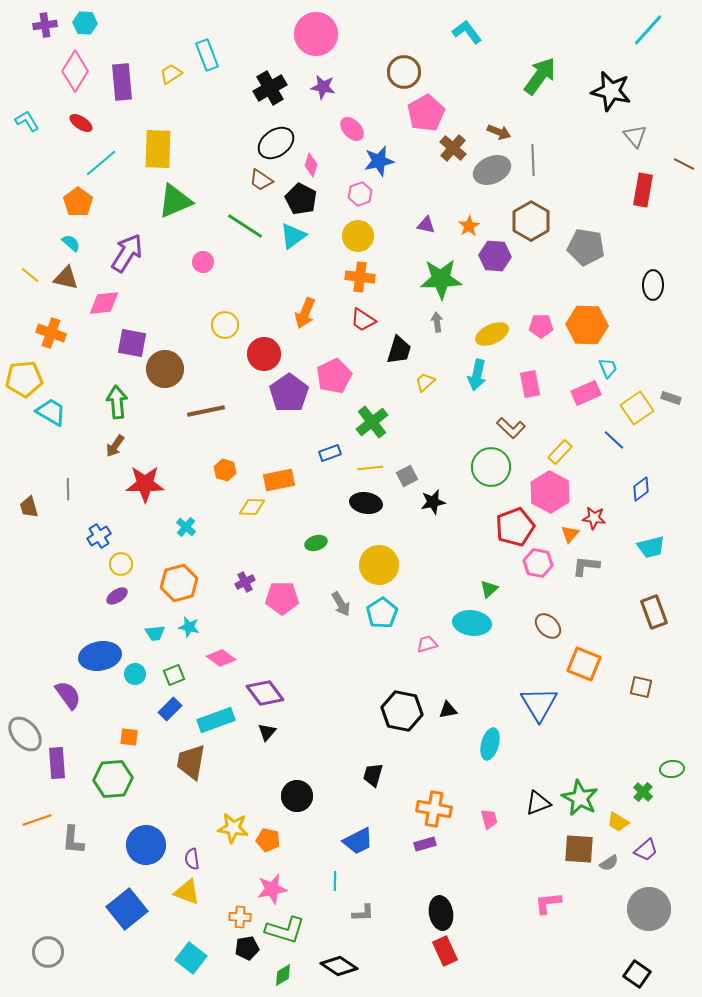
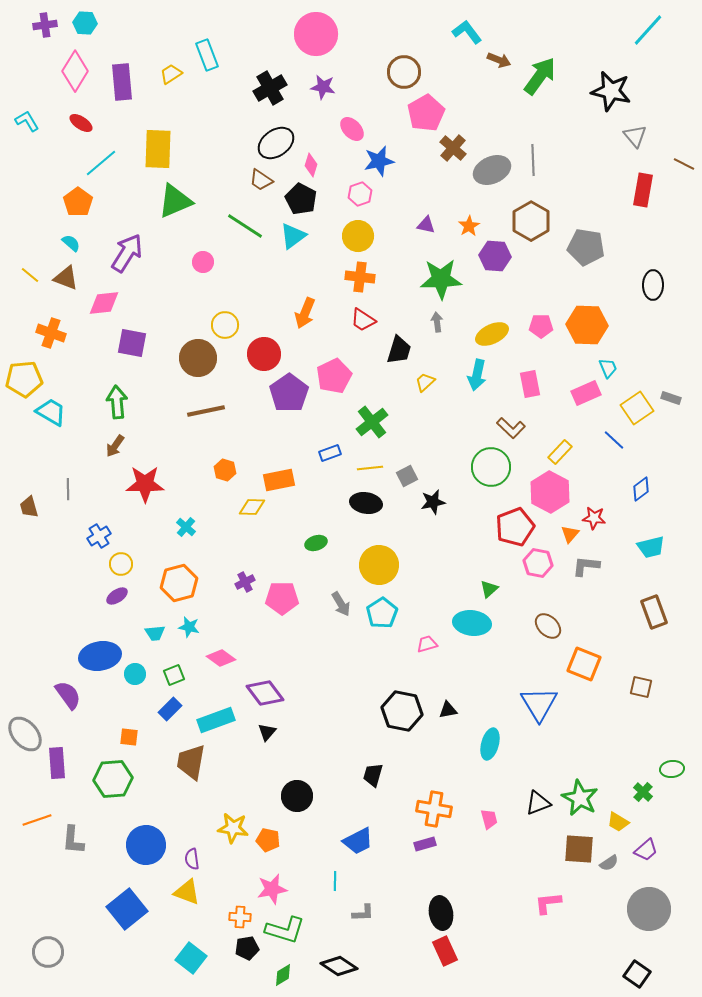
brown arrow at (499, 132): moved 72 px up
brown triangle at (66, 278): rotated 8 degrees clockwise
brown circle at (165, 369): moved 33 px right, 11 px up
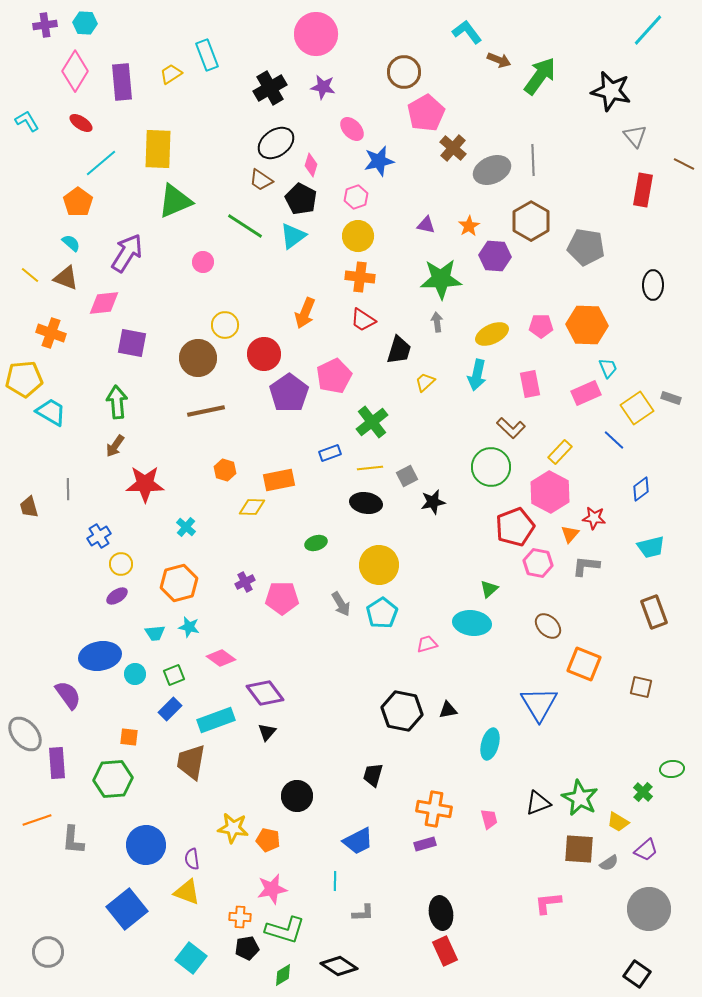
pink hexagon at (360, 194): moved 4 px left, 3 px down
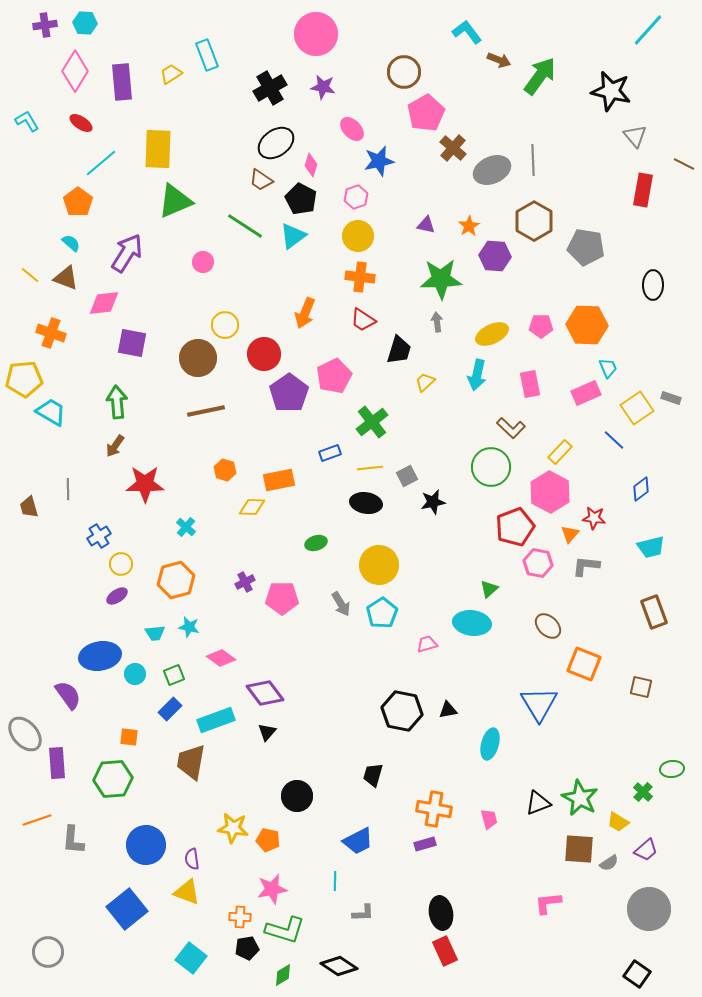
brown hexagon at (531, 221): moved 3 px right
orange hexagon at (179, 583): moved 3 px left, 3 px up
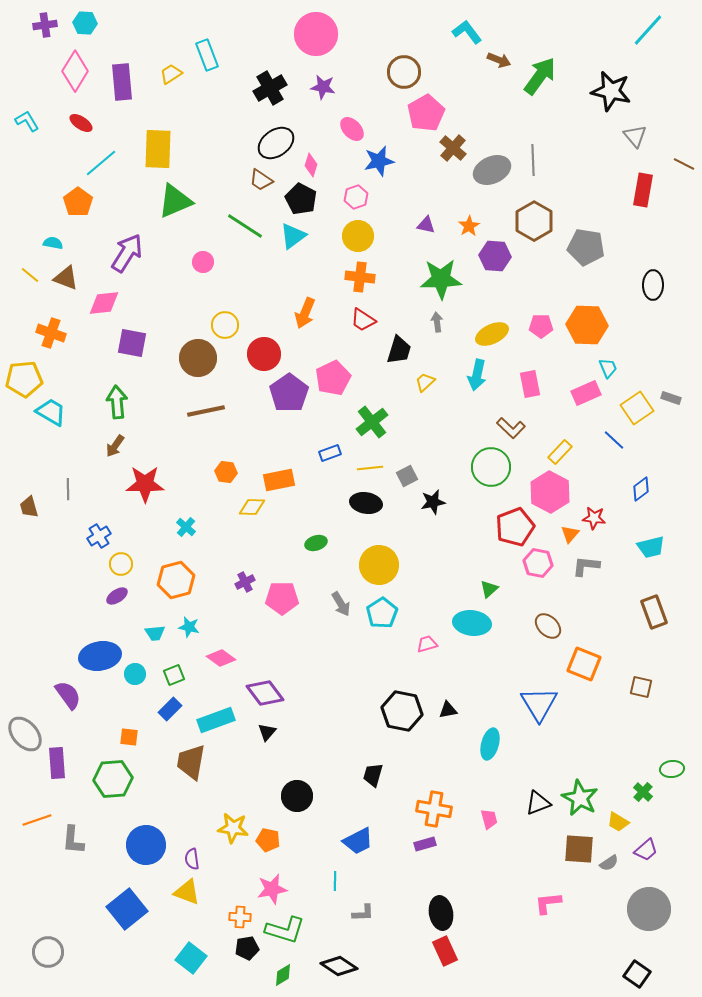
cyan semicircle at (71, 243): moved 18 px left; rotated 30 degrees counterclockwise
pink pentagon at (334, 376): moved 1 px left, 2 px down
orange hexagon at (225, 470): moved 1 px right, 2 px down; rotated 10 degrees counterclockwise
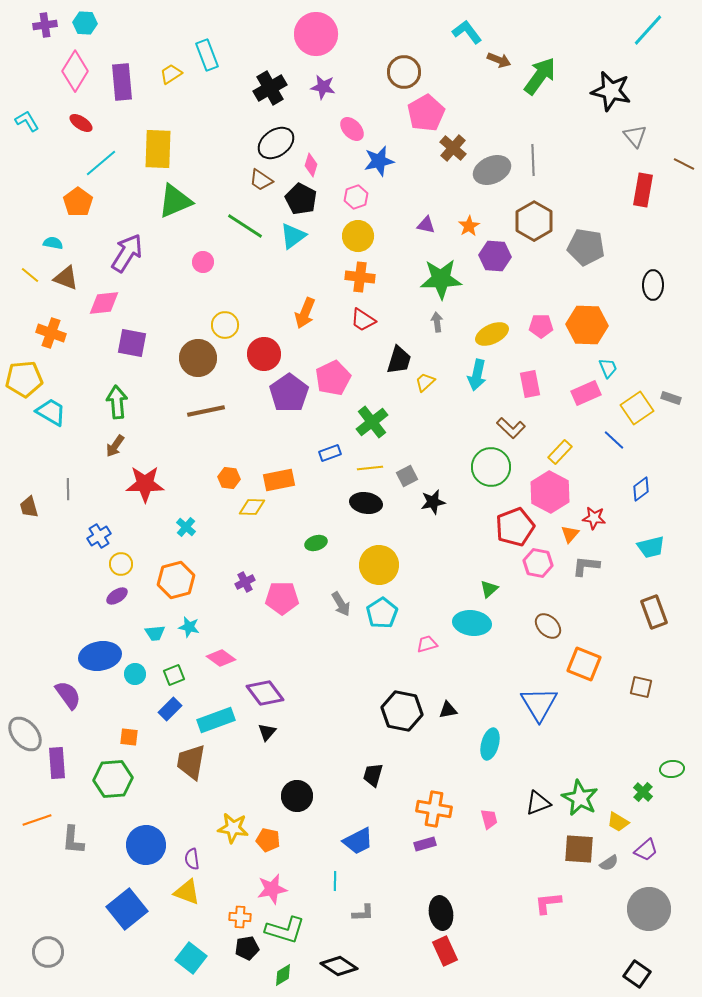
black trapezoid at (399, 350): moved 10 px down
orange hexagon at (226, 472): moved 3 px right, 6 px down
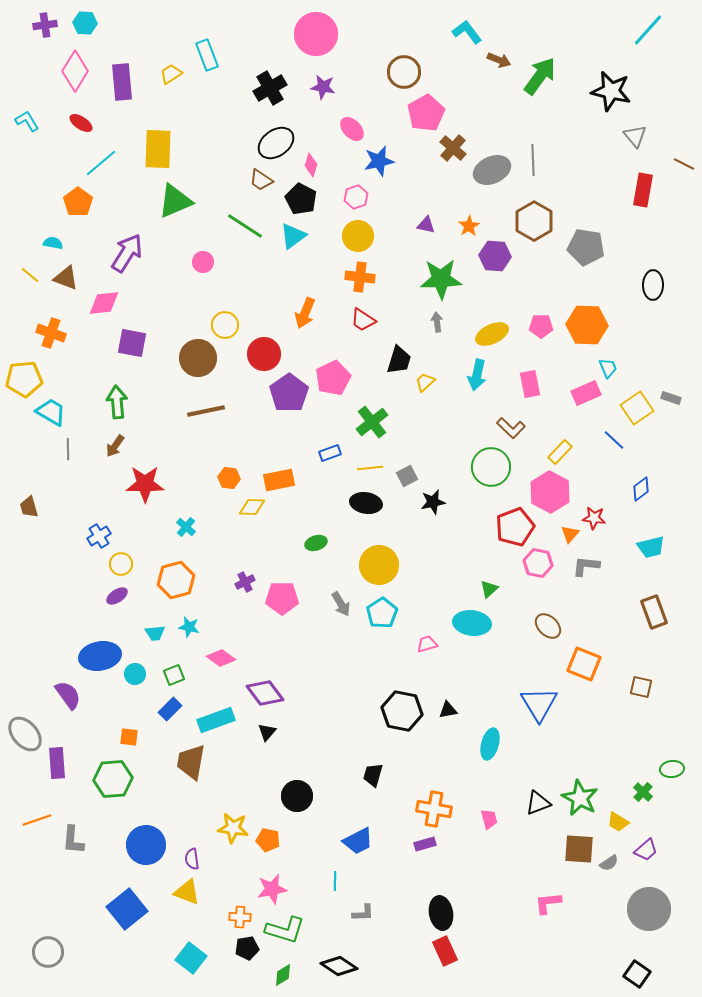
gray line at (68, 489): moved 40 px up
